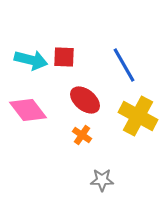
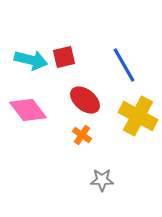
red square: rotated 15 degrees counterclockwise
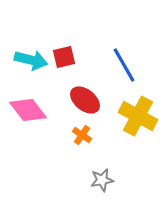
gray star: rotated 10 degrees counterclockwise
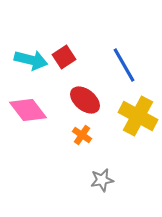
red square: rotated 20 degrees counterclockwise
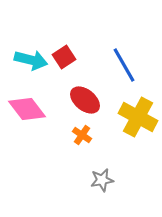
pink diamond: moved 1 px left, 1 px up
yellow cross: moved 1 px down
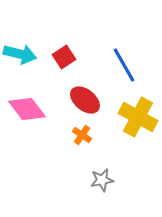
cyan arrow: moved 11 px left, 6 px up
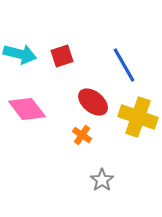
red square: moved 2 px left, 1 px up; rotated 15 degrees clockwise
red ellipse: moved 8 px right, 2 px down
yellow cross: rotated 9 degrees counterclockwise
gray star: rotated 25 degrees counterclockwise
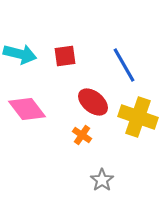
red square: moved 3 px right; rotated 10 degrees clockwise
